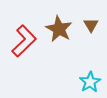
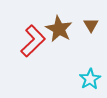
red L-shape: moved 9 px right
cyan star: moved 3 px up
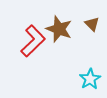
brown triangle: moved 1 px right, 1 px up; rotated 14 degrees counterclockwise
brown star: rotated 8 degrees counterclockwise
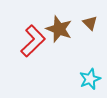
brown triangle: moved 2 px left, 1 px up
cyan star: rotated 10 degrees clockwise
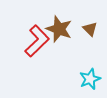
brown triangle: moved 6 px down
red L-shape: moved 4 px right
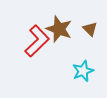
cyan star: moved 7 px left, 8 px up
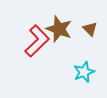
cyan star: moved 1 px right, 1 px down
